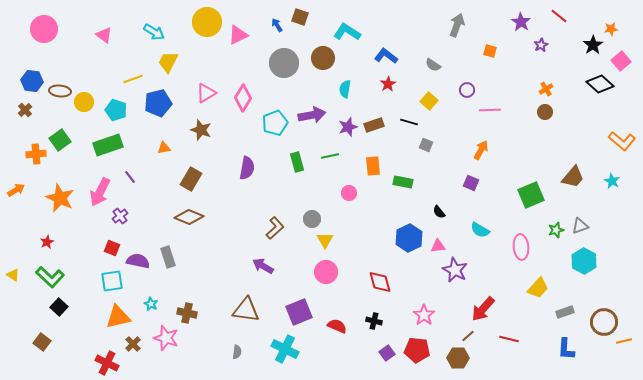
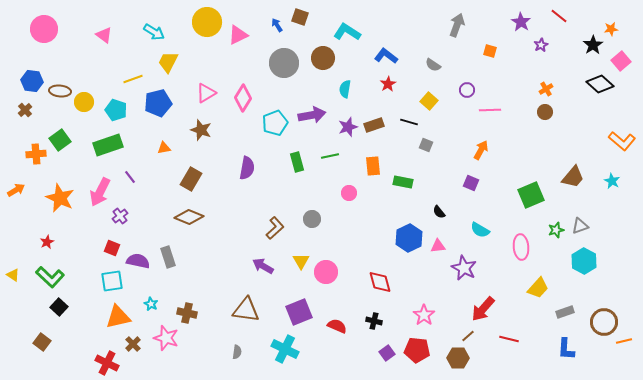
yellow triangle at (325, 240): moved 24 px left, 21 px down
purple star at (455, 270): moved 9 px right, 2 px up
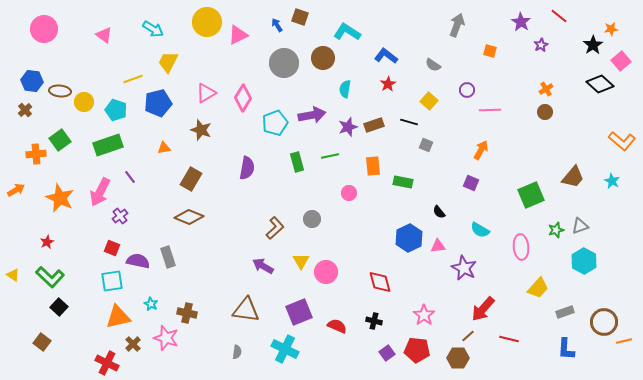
cyan arrow at (154, 32): moved 1 px left, 3 px up
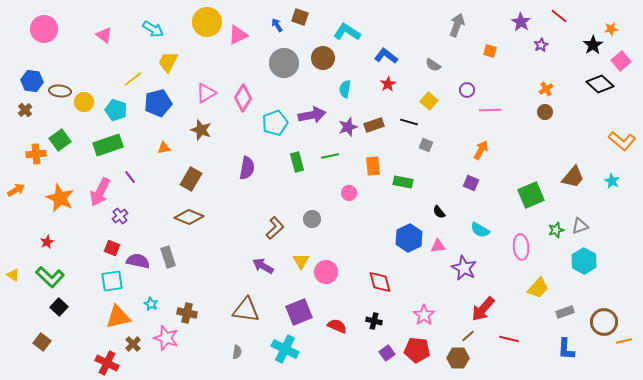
yellow line at (133, 79): rotated 18 degrees counterclockwise
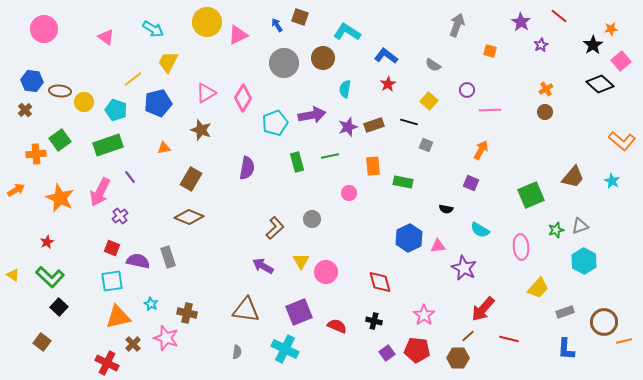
pink triangle at (104, 35): moved 2 px right, 2 px down
black semicircle at (439, 212): moved 7 px right, 3 px up; rotated 40 degrees counterclockwise
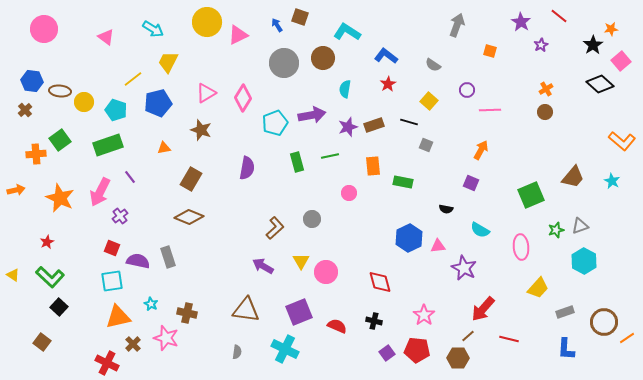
orange arrow at (16, 190): rotated 18 degrees clockwise
orange line at (624, 341): moved 3 px right, 3 px up; rotated 21 degrees counterclockwise
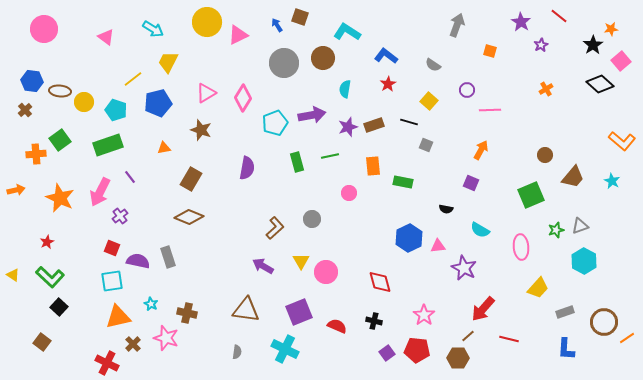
brown circle at (545, 112): moved 43 px down
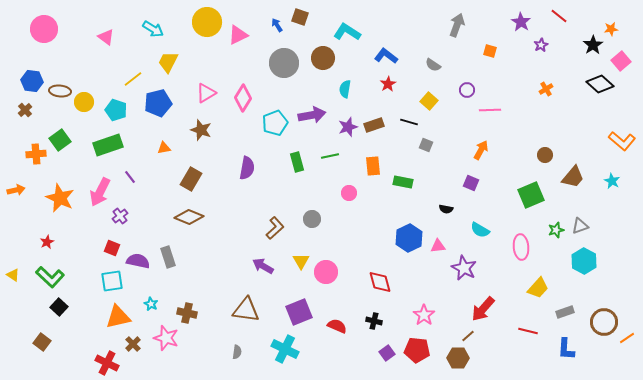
red line at (509, 339): moved 19 px right, 8 px up
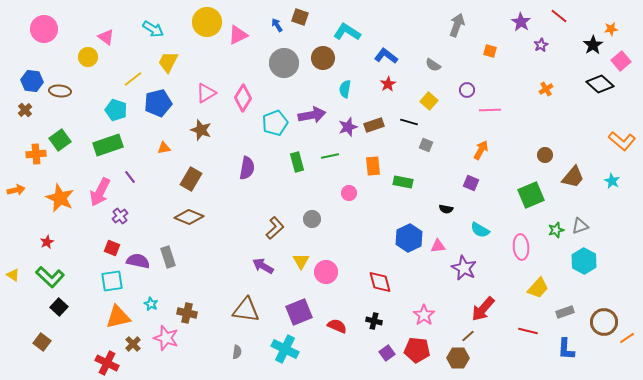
yellow circle at (84, 102): moved 4 px right, 45 px up
